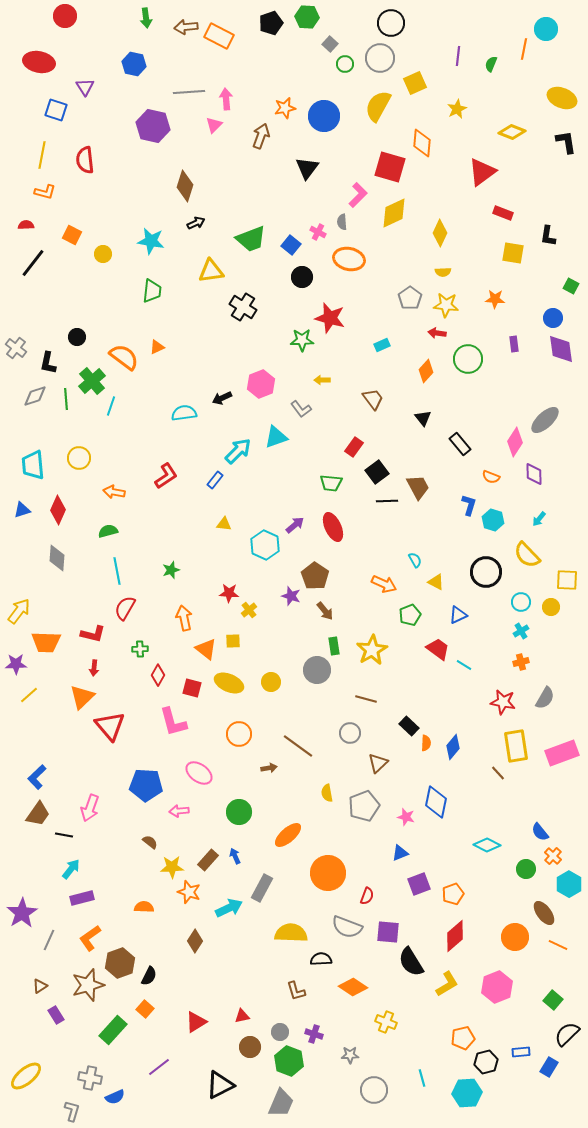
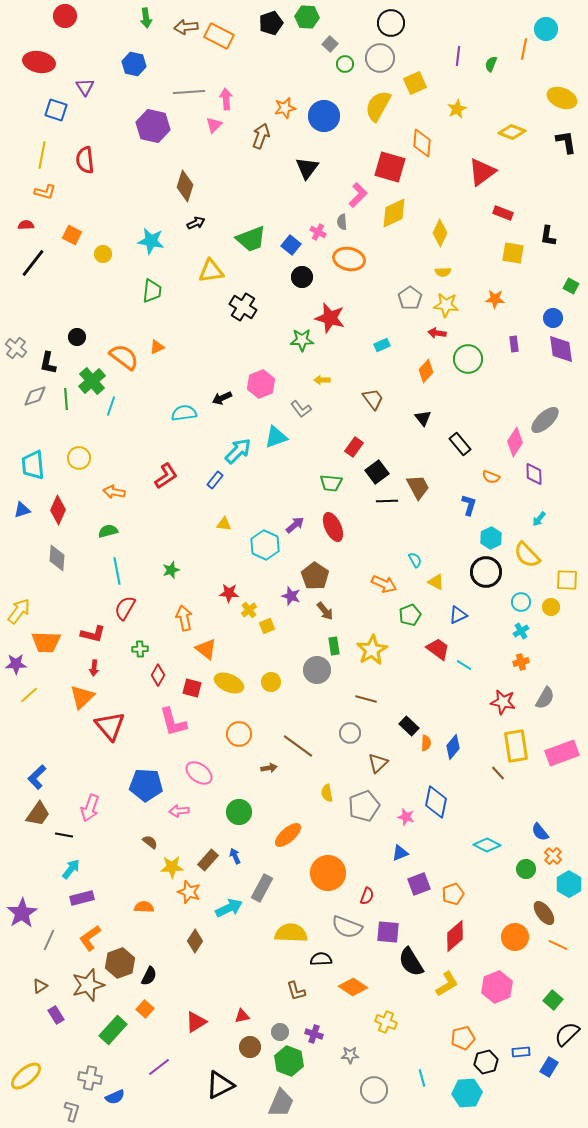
cyan hexagon at (493, 520): moved 2 px left, 18 px down; rotated 15 degrees clockwise
yellow square at (233, 641): moved 34 px right, 15 px up; rotated 21 degrees counterclockwise
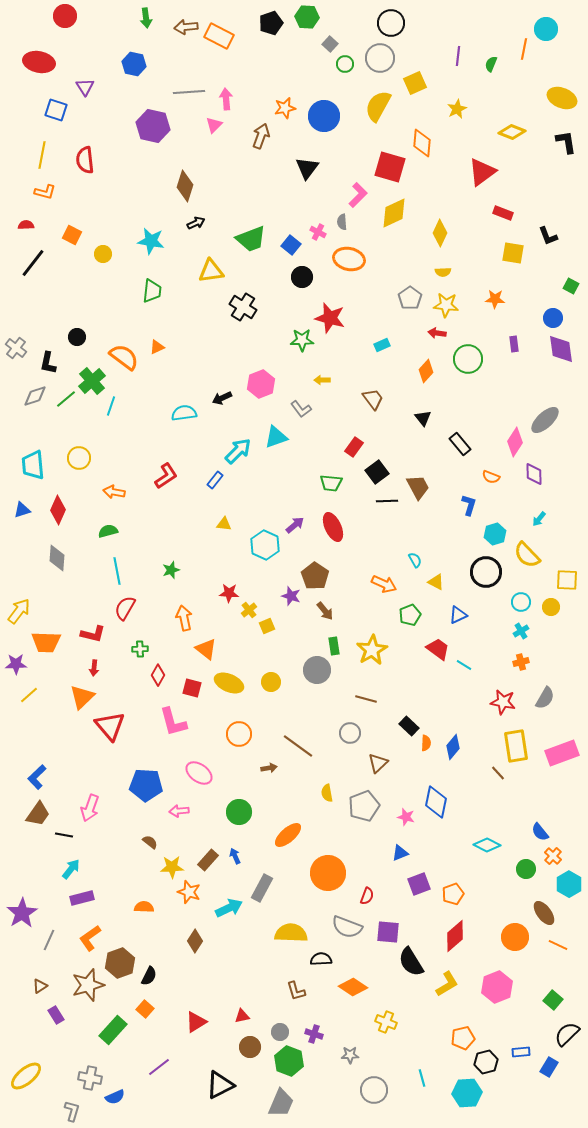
black L-shape at (548, 236): rotated 30 degrees counterclockwise
green line at (66, 399): rotated 55 degrees clockwise
cyan hexagon at (491, 538): moved 4 px right, 4 px up; rotated 10 degrees clockwise
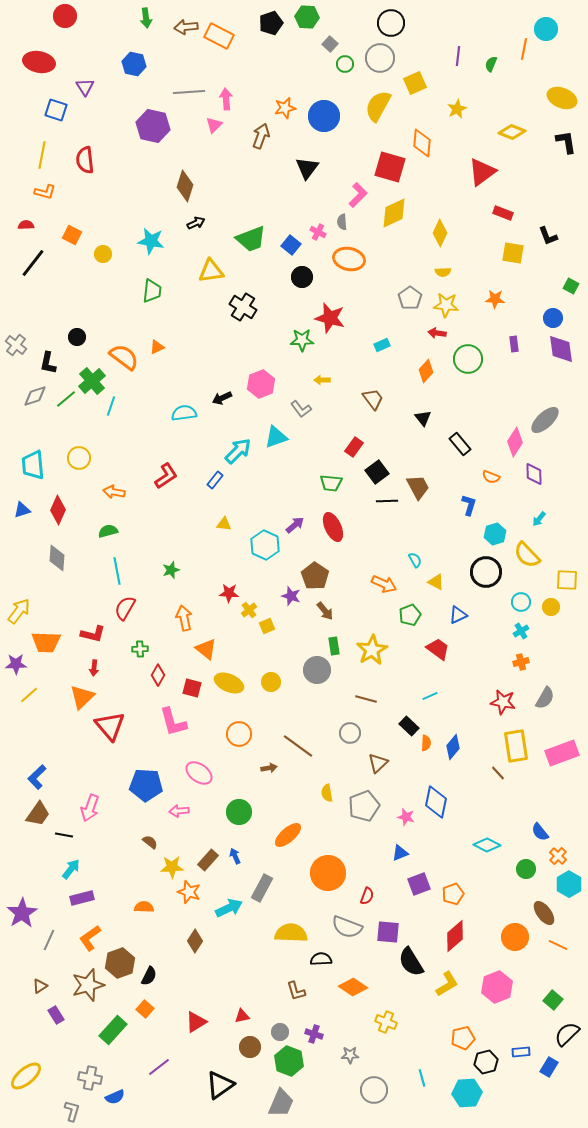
gray cross at (16, 348): moved 3 px up
cyan line at (464, 665): moved 34 px left, 31 px down; rotated 56 degrees counterclockwise
orange cross at (553, 856): moved 5 px right
black triangle at (220, 1085): rotated 8 degrees counterclockwise
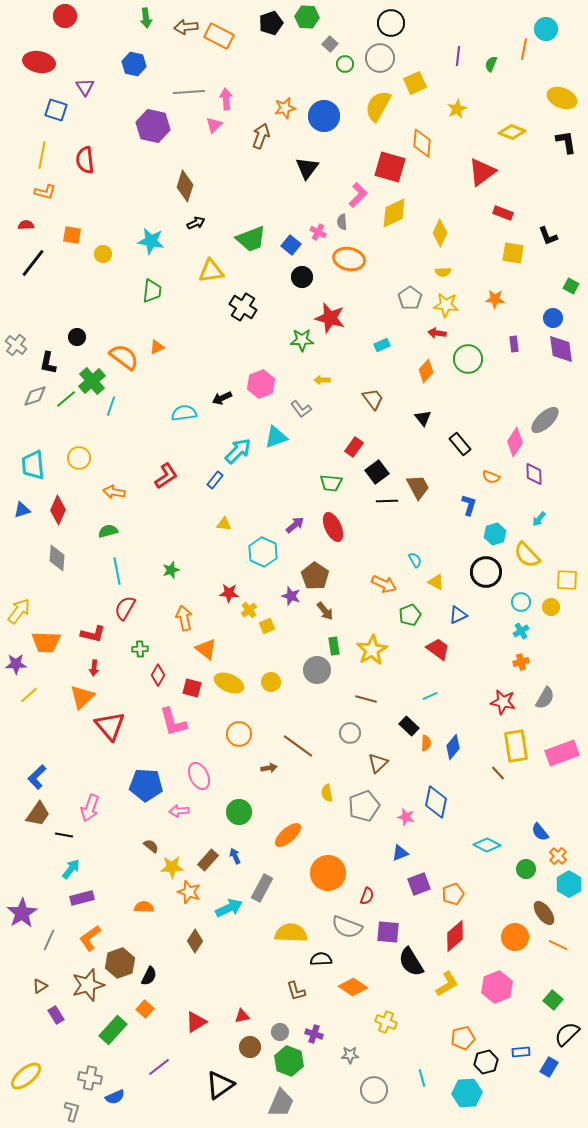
orange square at (72, 235): rotated 18 degrees counterclockwise
cyan hexagon at (265, 545): moved 2 px left, 7 px down
pink ellipse at (199, 773): moved 3 px down; rotated 28 degrees clockwise
brown semicircle at (150, 842): moved 1 px right, 4 px down
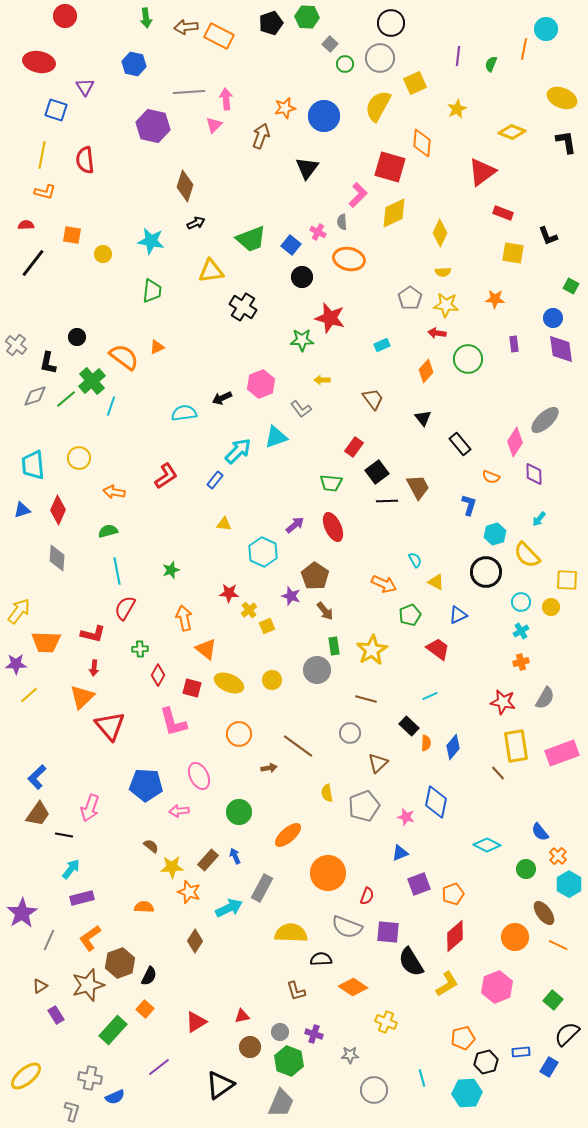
yellow circle at (271, 682): moved 1 px right, 2 px up
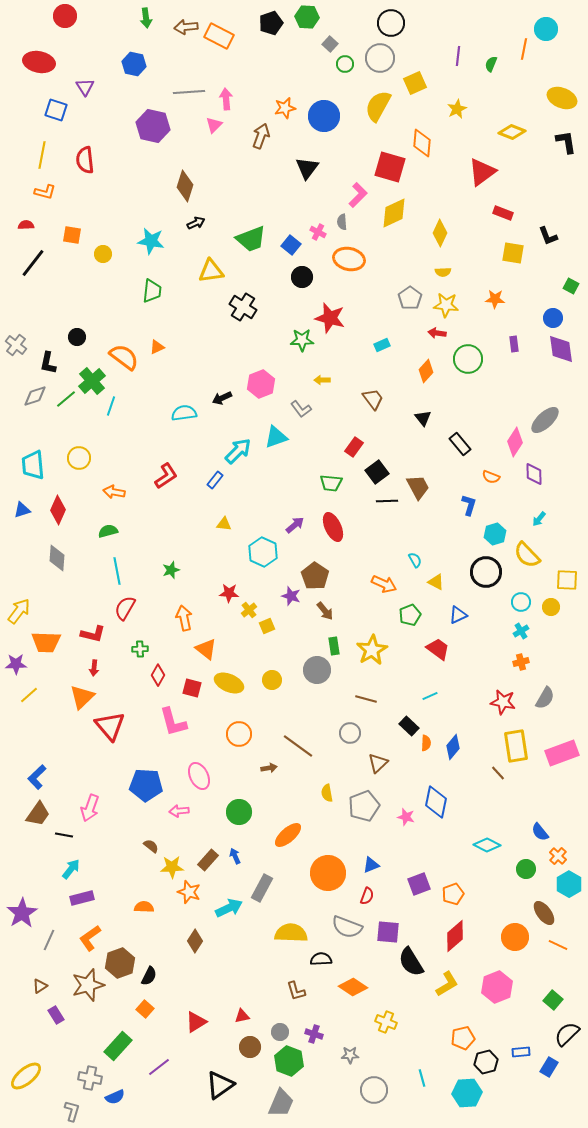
blue triangle at (400, 853): moved 29 px left, 12 px down
green rectangle at (113, 1030): moved 5 px right, 16 px down
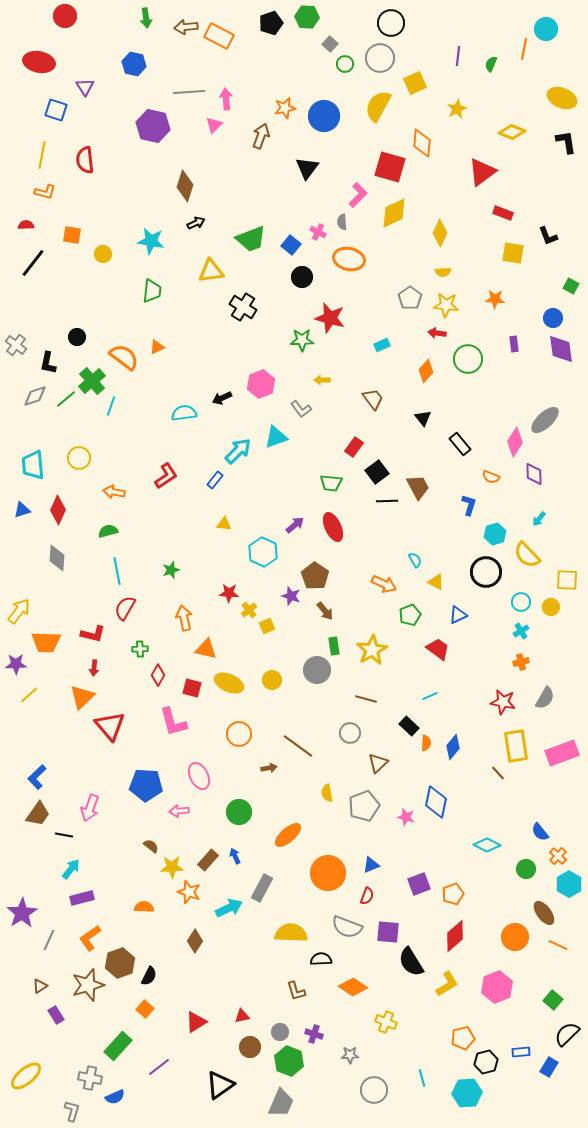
orange triangle at (206, 649): rotated 25 degrees counterclockwise
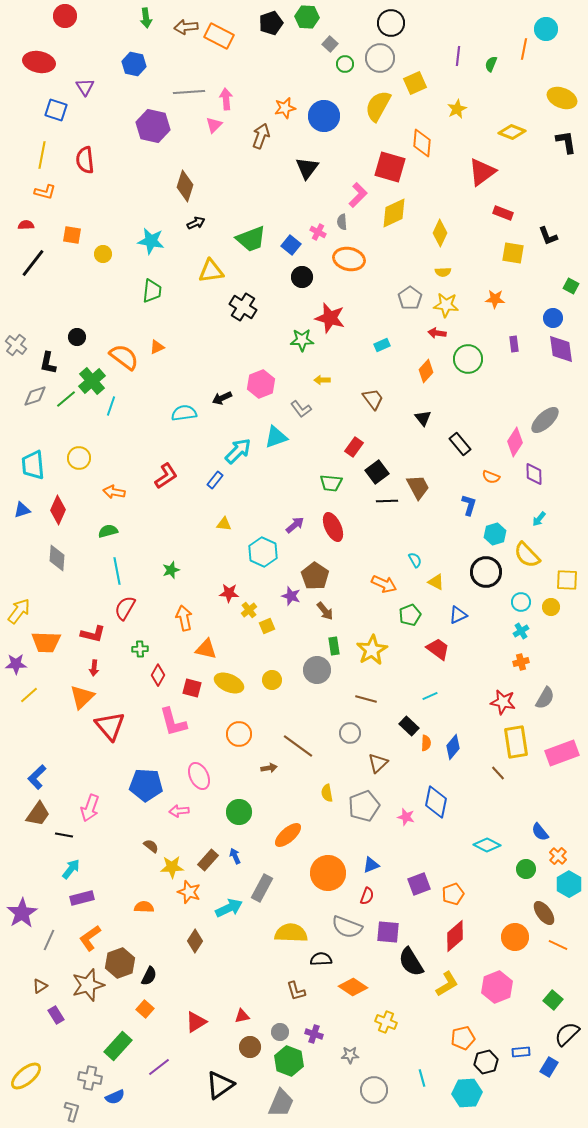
yellow rectangle at (516, 746): moved 4 px up
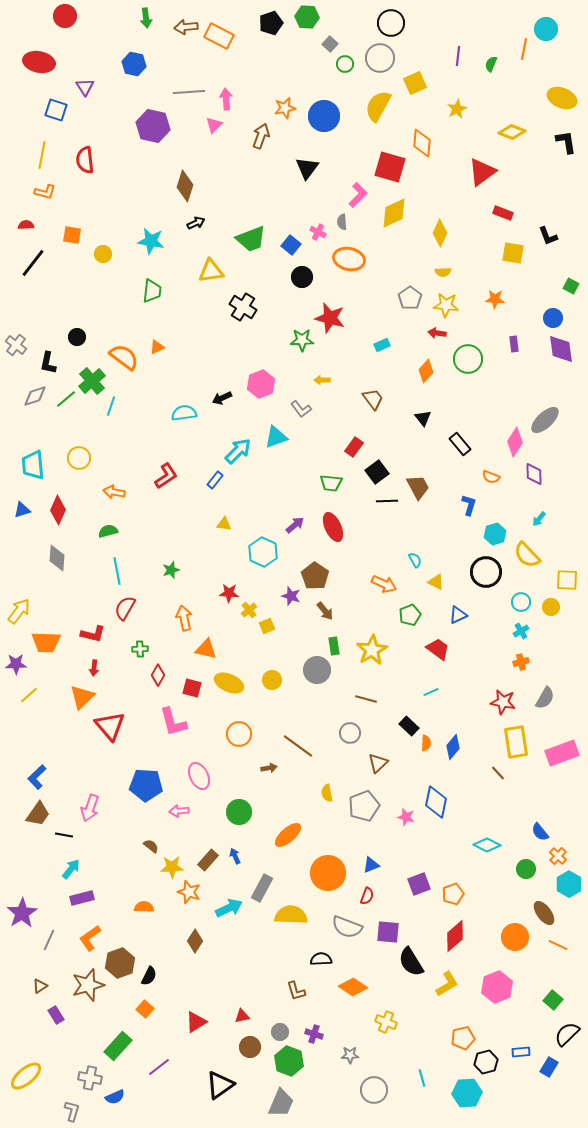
cyan line at (430, 696): moved 1 px right, 4 px up
yellow semicircle at (291, 933): moved 18 px up
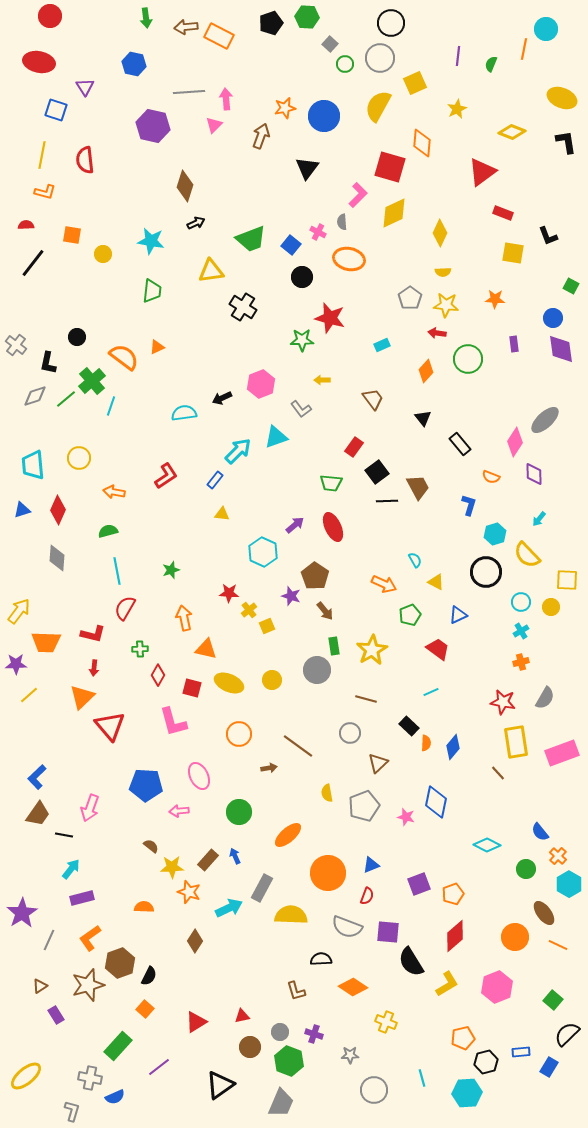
red circle at (65, 16): moved 15 px left
yellow triangle at (224, 524): moved 2 px left, 10 px up
